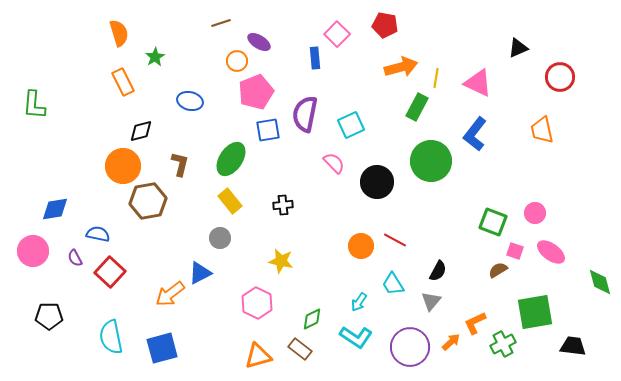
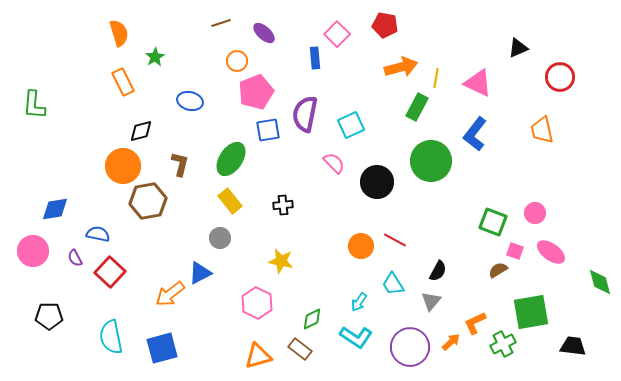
purple ellipse at (259, 42): moved 5 px right, 9 px up; rotated 10 degrees clockwise
green square at (535, 312): moved 4 px left
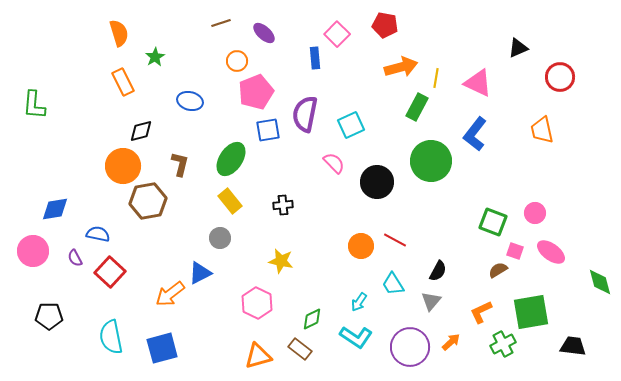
orange L-shape at (475, 323): moved 6 px right, 11 px up
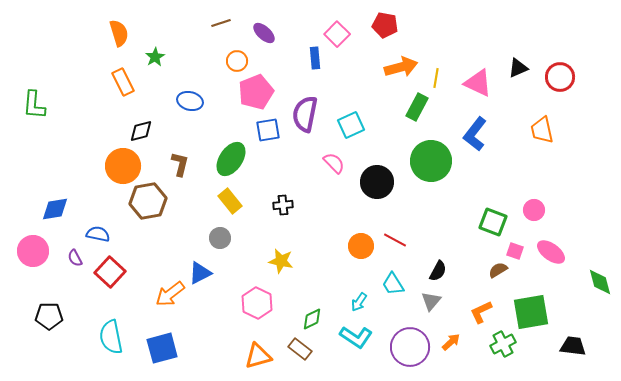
black triangle at (518, 48): moved 20 px down
pink circle at (535, 213): moved 1 px left, 3 px up
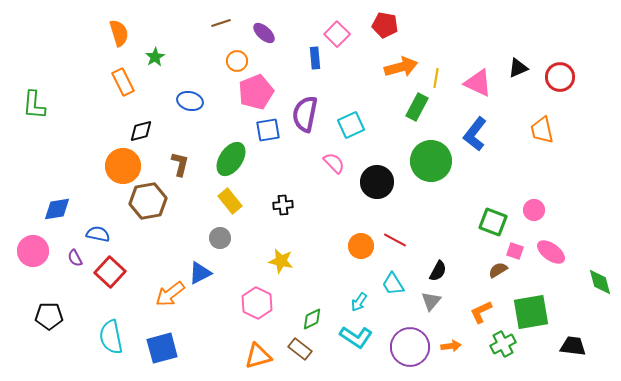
blue diamond at (55, 209): moved 2 px right
orange arrow at (451, 342): moved 4 px down; rotated 36 degrees clockwise
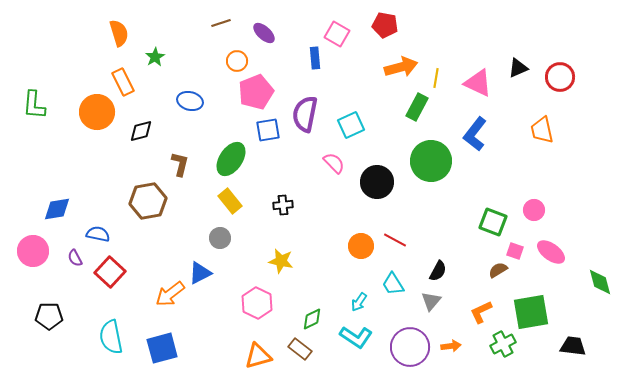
pink square at (337, 34): rotated 15 degrees counterclockwise
orange circle at (123, 166): moved 26 px left, 54 px up
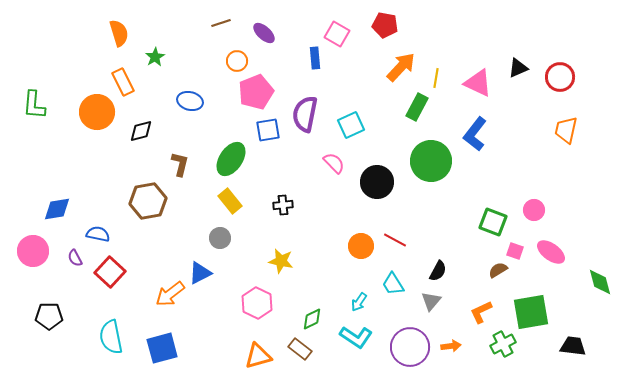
orange arrow at (401, 67): rotated 32 degrees counterclockwise
orange trapezoid at (542, 130): moved 24 px right; rotated 24 degrees clockwise
